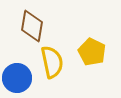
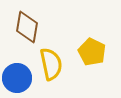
brown diamond: moved 5 px left, 1 px down
yellow semicircle: moved 1 px left, 2 px down
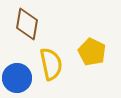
brown diamond: moved 3 px up
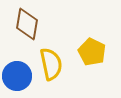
blue circle: moved 2 px up
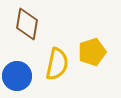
yellow pentagon: rotated 28 degrees clockwise
yellow semicircle: moved 6 px right; rotated 24 degrees clockwise
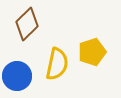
brown diamond: rotated 36 degrees clockwise
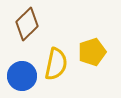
yellow semicircle: moved 1 px left
blue circle: moved 5 px right
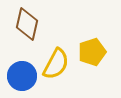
brown diamond: rotated 32 degrees counterclockwise
yellow semicircle: rotated 16 degrees clockwise
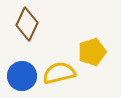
brown diamond: rotated 12 degrees clockwise
yellow semicircle: moved 3 px right, 9 px down; rotated 132 degrees counterclockwise
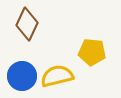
yellow pentagon: rotated 24 degrees clockwise
yellow semicircle: moved 2 px left, 3 px down
